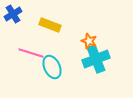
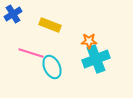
orange star: rotated 21 degrees counterclockwise
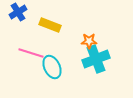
blue cross: moved 5 px right, 2 px up
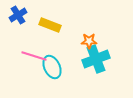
blue cross: moved 3 px down
pink line: moved 3 px right, 3 px down
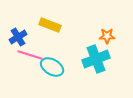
blue cross: moved 22 px down
orange star: moved 18 px right, 5 px up
pink line: moved 4 px left, 1 px up
cyan ellipse: rotated 35 degrees counterclockwise
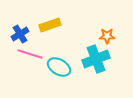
yellow rectangle: rotated 40 degrees counterclockwise
blue cross: moved 2 px right, 3 px up
pink line: moved 1 px up
cyan ellipse: moved 7 px right
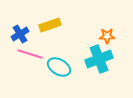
cyan cross: moved 3 px right
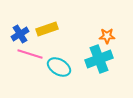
yellow rectangle: moved 3 px left, 4 px down
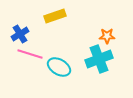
yellow rectangle: moved 8 px right, 13 px up
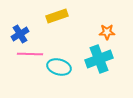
yellow rectangle: moved 2 px right
orange star: moved 4 px up
pink line: rotated 15 degrees counterclockwise
cyan ellipse: rotated 15 degrees counterclockwise
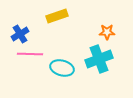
cyan ellipse: moved 3 px right, 1 px down
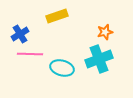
orange star: moved 2 px left; rotated 14 degrees counterclockwise
